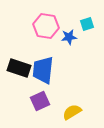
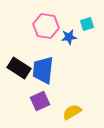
black rectangle: rotated 15 degrees clockwise
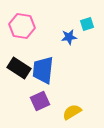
pink hexagon: moved 24 px left
